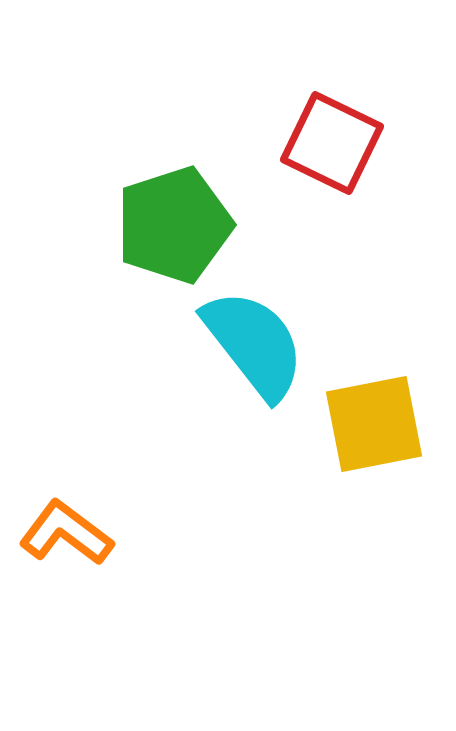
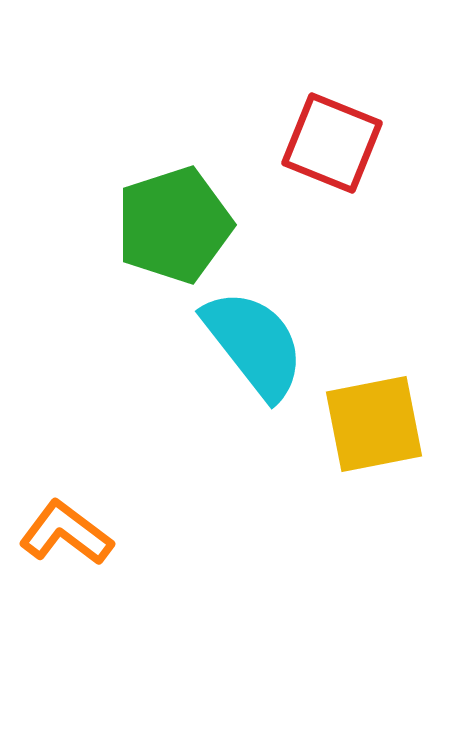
red square: rotated 4 degrees counterclockwise
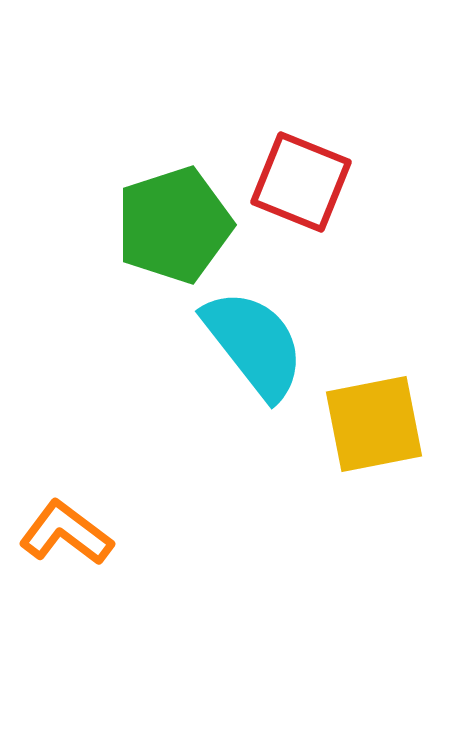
red square: moved 31 px left, 39 px down
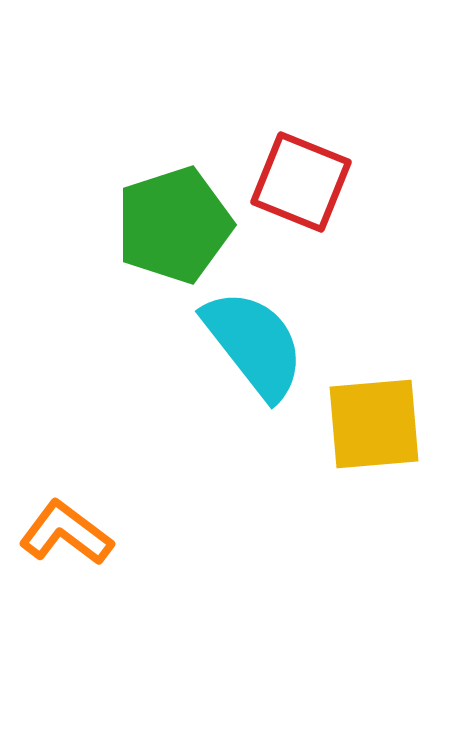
yellow square: rotated 6 degrees clockwise
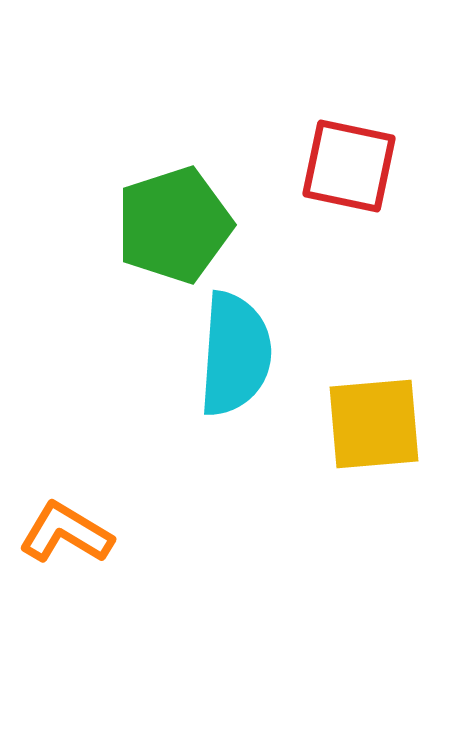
red square: moved 48 px right, 16 px up; rotated 10 degrees counterclockwise
cyan semicircle: moved 19 px left, 10 px down; rotated 42 degrees clockwise
orange L-shape: rotated 6 degrees counterclockwise
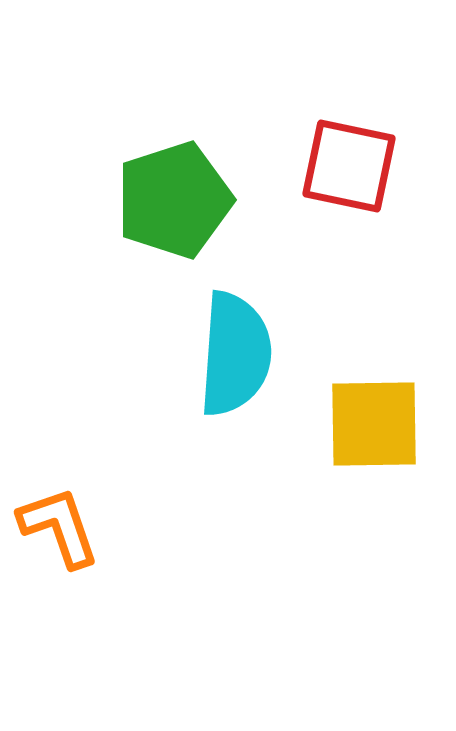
green pentagon: moved 25 px up
yellow square: rotated 4 degrees clockwise
orange L-shape: moved 7 px left, 6 px up; rotated 40 degrees clockwise
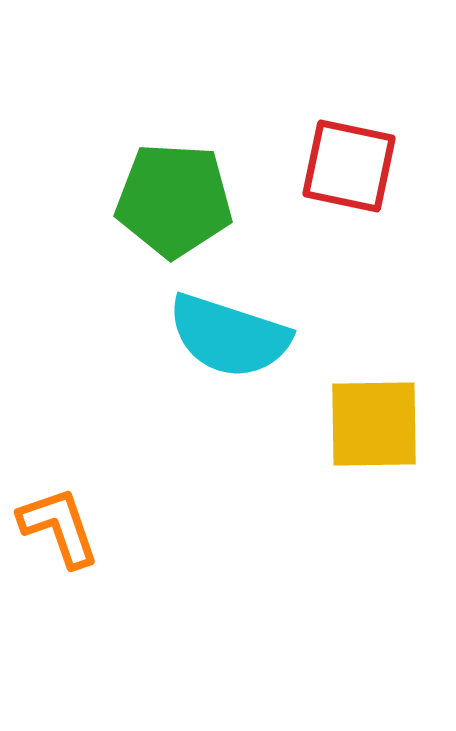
green pentagon: rotated 21 degrees clockwise
cyan semicircle: moved 6 px left, 18 px up; rotated 104 degrees clockwise
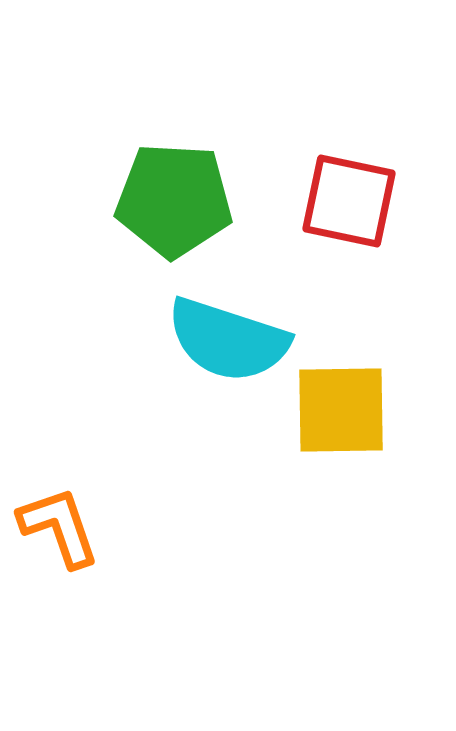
red square: moved 35 px down
cyan semicircle: moved 1 px left, 4 px down
yellow square: moved 33 px left, 14 px up
